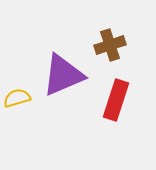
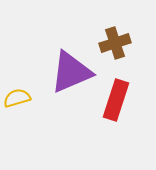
brown cross: moved 5 px right, 2 px up
purple triangle: moved 8 px right, 3 px up
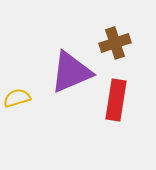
red rectangle: rotated 9 degrees counterclockwise
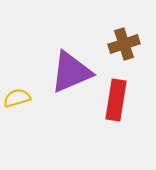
brown cross: moved 9 px right, 1 px down
